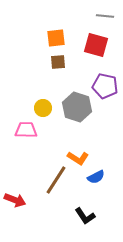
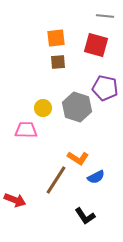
purple pentagon: moved 2 px down
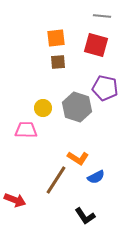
gray line: moved 3 px left
